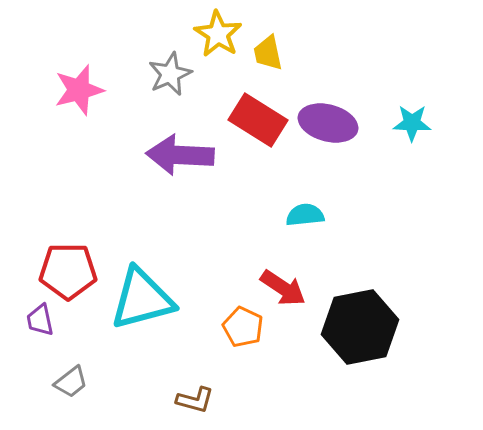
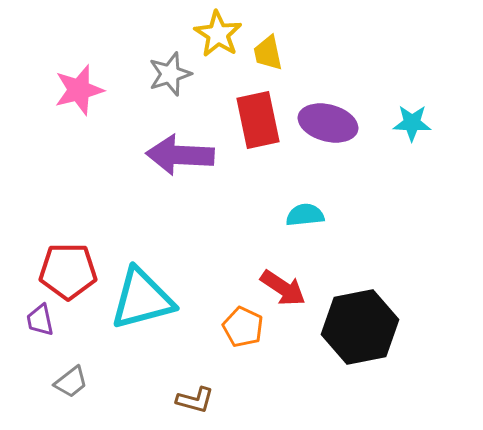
gray star: rotated 6 degrees clockwise
red rectangle: rotated 46 degrees clockwise
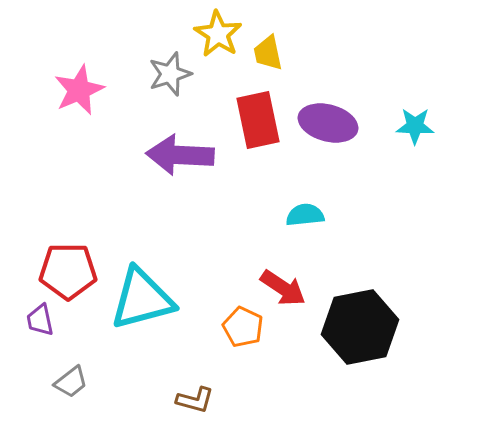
pink star: rotated 9 degrees counterclockwise
cyan star: moved 3 px right, 3 px down
